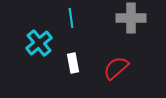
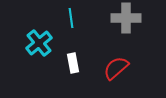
gray cross: moved 5 px left
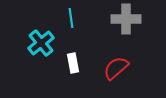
gray cross: moved 1 px down
cyan cross: moved 2 px right
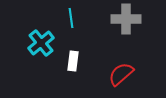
white rectangle: moved 2 px up; rotated 18 degrees clockwise
red semicircle: moved 5 px right, 6 px down
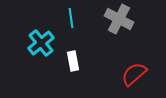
gray cross: moved 7 px left; rotated 28 degrees clockwise
white rectangle: rotated 18 degrees counterclockwise
red semicircle: moved 13 px right
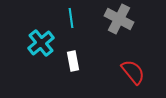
red semicircle: moved 1 px left, 2 px up; rotated 92 degrees clockwise
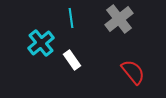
gray cross: rotated 24 degrees clockwise
white rectangle: moved 1 px left, 1 px up; rotated 24 degrees counterclockwise
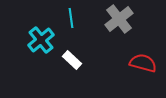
cyan cross: moved 3 px up
white rectangle: rotated 12 degrees counterclockwise
red semicircle: moved 10 px right, 9 px up; rotated 36 degrees counterclockwise
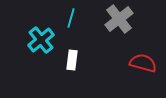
cyan line: rotated 24 degrees clockwise
white rectangle: rotated 54 degrees clockwise
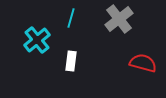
cyan cross: moved 4 px left
white rectangle: moved 1 px left, 1 px down
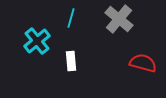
gray cross: rotated 12 degrees counterclockwise
cyan cross: moved 1 px down
white rectangle: rotated 12 degrees counterclockwise
